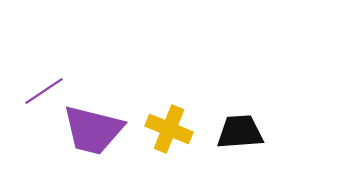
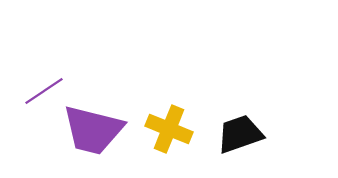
black trapezoid: moved 2 px down; rotated 15 degrees counterclockwise
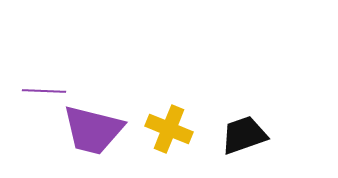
purple line: rotated 36 degrees clockwise
black trapezoid: moved 4 px right, 1 px down
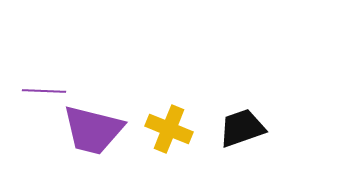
black trapezoid: moved 2 px left, 7 px up
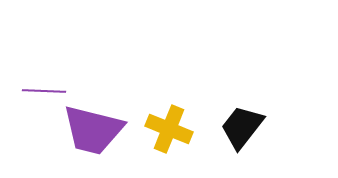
black trapezoid: moved 1 px up; rotated 33 degrees counterclockwise
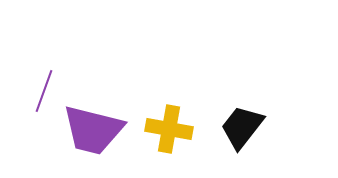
purple line: rotated 72 degrees counterclockwise
yellow cross: rotated 12 degrees counterclockwise
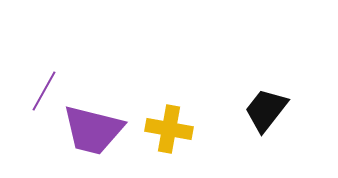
purple line: rotated 9 degrees clockwise
black trapezoid: moved 24 px right, 17 px up
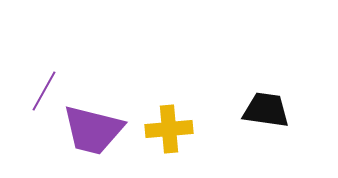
black trapezoid: rotated 60 degrees clockwise
yellow cross: rotated 15 degrees counterclockwise
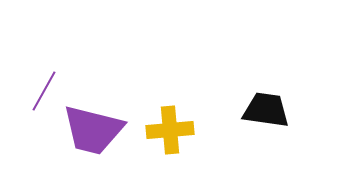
yellow cross: moved 1 px right, 1 px down
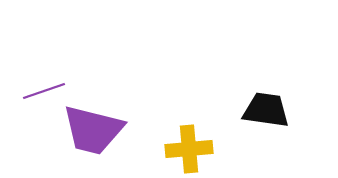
purple line: rotated 42 degrees clockwise
yellow cross: moved 19 px right, 19 px down
